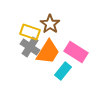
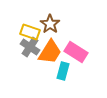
orange trapezoid: moved 2 px right
cyan rectangle: rotated 24 degrees counterclockwise
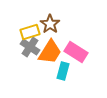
yellow rectangle: rotated 36 degrees counterclockwise
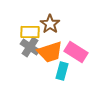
yellow rectangle: rotated 18 degrees clockwise
orange trapezoid: rotated 40 degrees clockwise
cyan rectangle: moved 1 px left
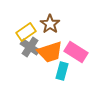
yellow rectangle: moved 4 px left; rotated 36 degrees counterclockwise
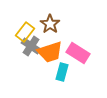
yellow rectangle: moved 1 px left; rotated 18 degrees counterclockwise
gray cross: moved 1 px right, 1 px up
pink rectangle: moved 2 px right, 1 px down
cyan rectangle: moved 1 px down
